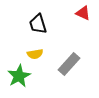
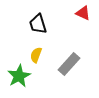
yellow semicircle: moved 1 px right, 1 px down; rotated 119 degrees clockwise
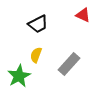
red triangle: moved 2 px down
black trapezoid: rotated 100 degrees counterclockwise
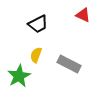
gray rectangle: rotated 75 degrees clockwise
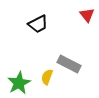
red triangle: moved 4 px right; rotated 28 degrees clockwise
yellow semicircle: moved 11 px right, 22 px down
green star: moved 7 px down
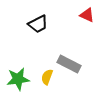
red triangle: rotated 28 degrees counterclockwise
green star: moved 1 px left, 4 px up; rotated 20 degrees clockwise
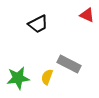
green star: moved 1 px up
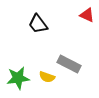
black trapezoid: rotated 80 degrees clockwise
yellow semicircle: rotated 91 degrees counterclockwise
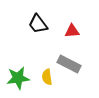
red triangle: moved 15 px left, 16 px down; rotated 28 degrees counterclockwise
yellow semicircle: rotated 63 degrees clockwise
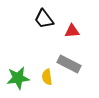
black trapezoid: moved 6 px right, 5 px up
